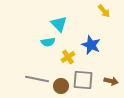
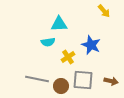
cyan triangle: rotated 48 degrees counterclockwise
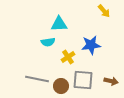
blue star: rotated 30 degrees counterclockwise
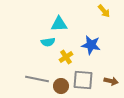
blue star: rotated 18 degrees clockwise
yellow cross: moved 2 px left
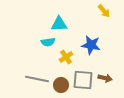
brown arrow: moved 6 px left, 3 px up
brown circle: moved 1 px up
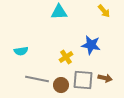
cyan triangle: moved 12 px up
cyan semicircle: moved 27 px left, 9 px down
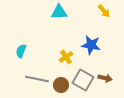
cyan semicircle: rotated 120 degrees clockwise
gray square: rotated 25 degrees clockwise
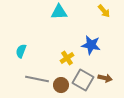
yellow cross: moved 1 px right, 1 px down
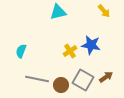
cyan triangle: moved 1 px left; rotated 12 degrees counterclockwise
yellow cross: moved 3 px right, 7 px up
brown arrow: moved 1 px right, 1 px up; rotated 48 degrees counterclockwise
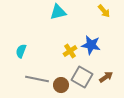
gray square: moved 1 px left, 3 px up
